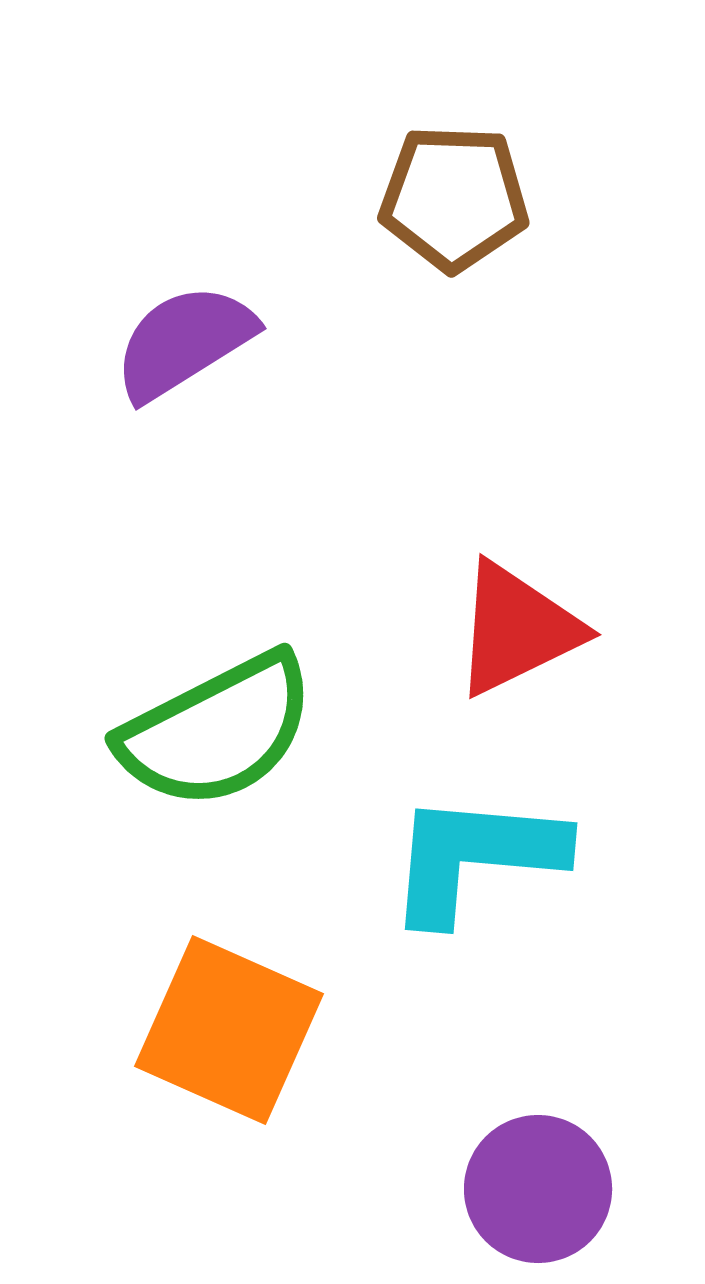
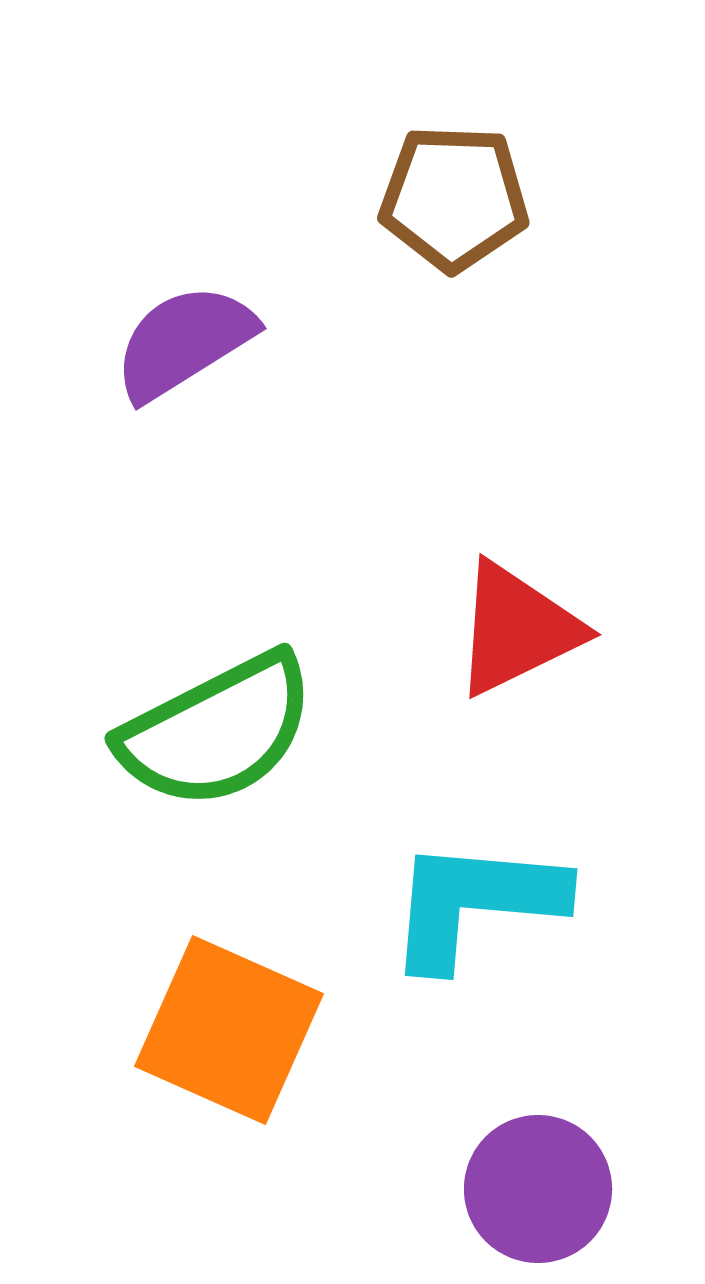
cyan L-shape: moved 46 px down
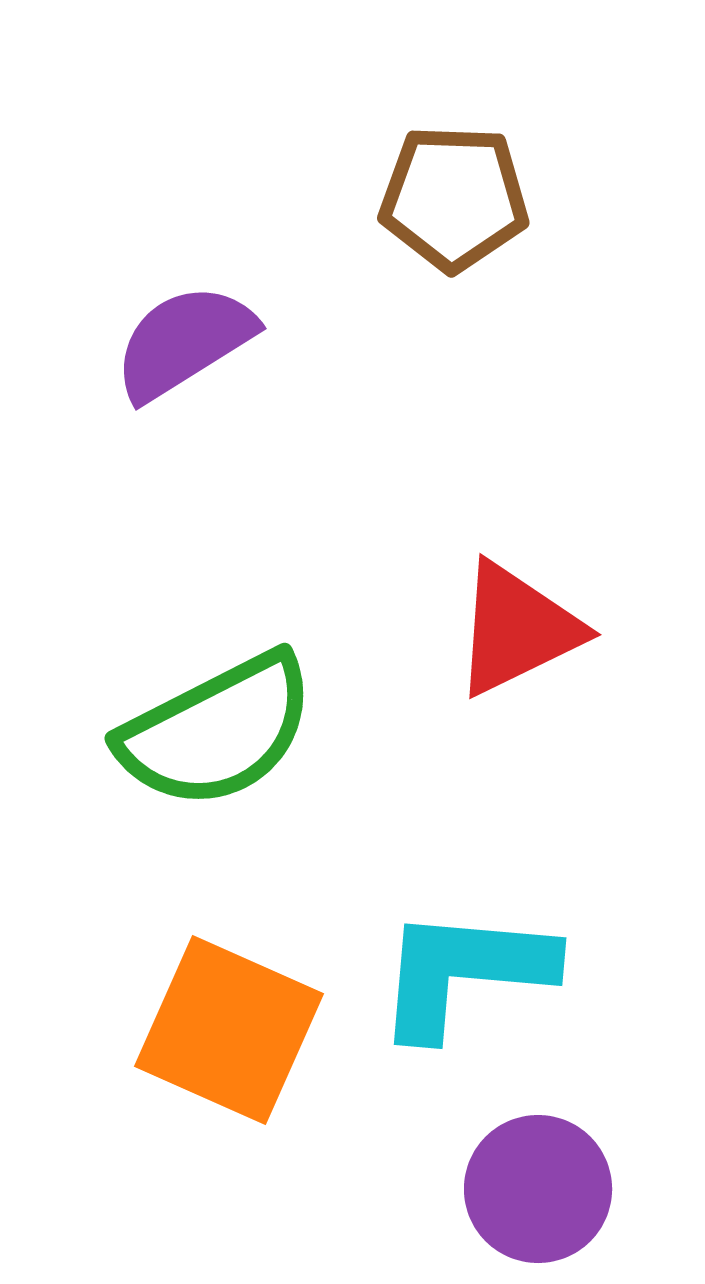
cyan L-shape: moved 11 px left, 69 px down
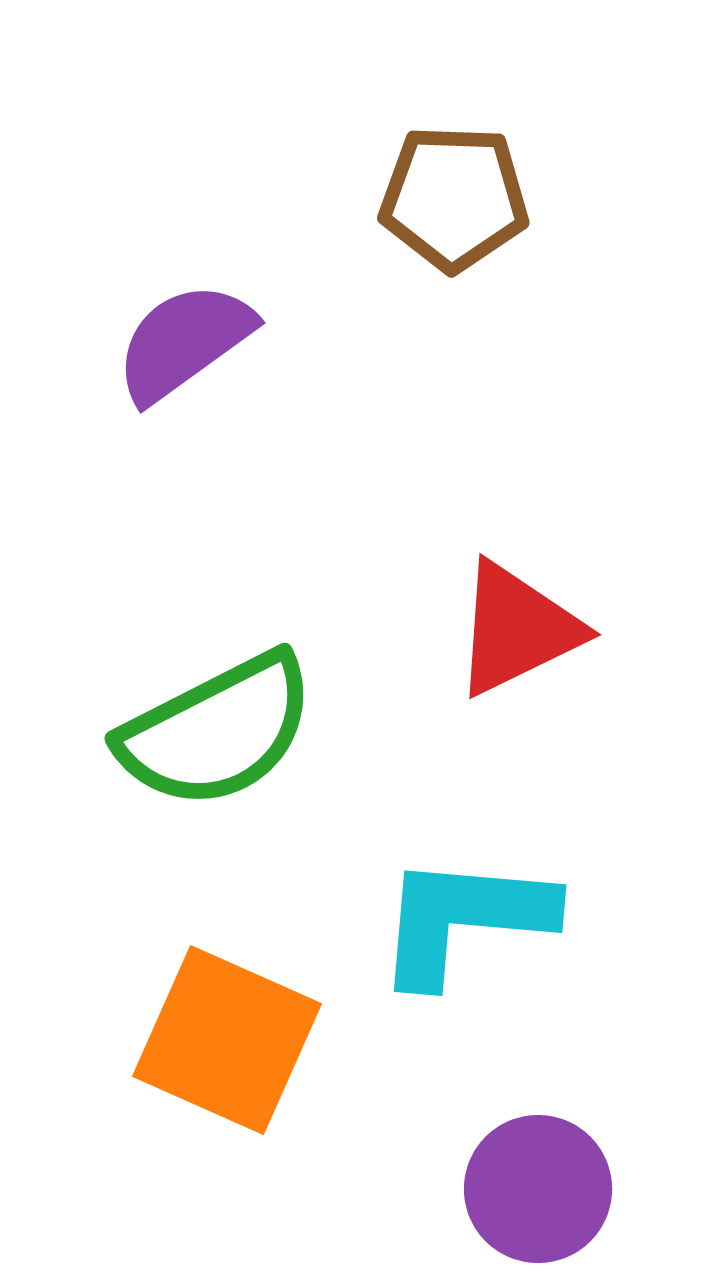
purple semicircle: rotated 4 degrees counterclockwise
cyan L-shape: moved 53 px up
orange square: moved 2 px left, 10 px down
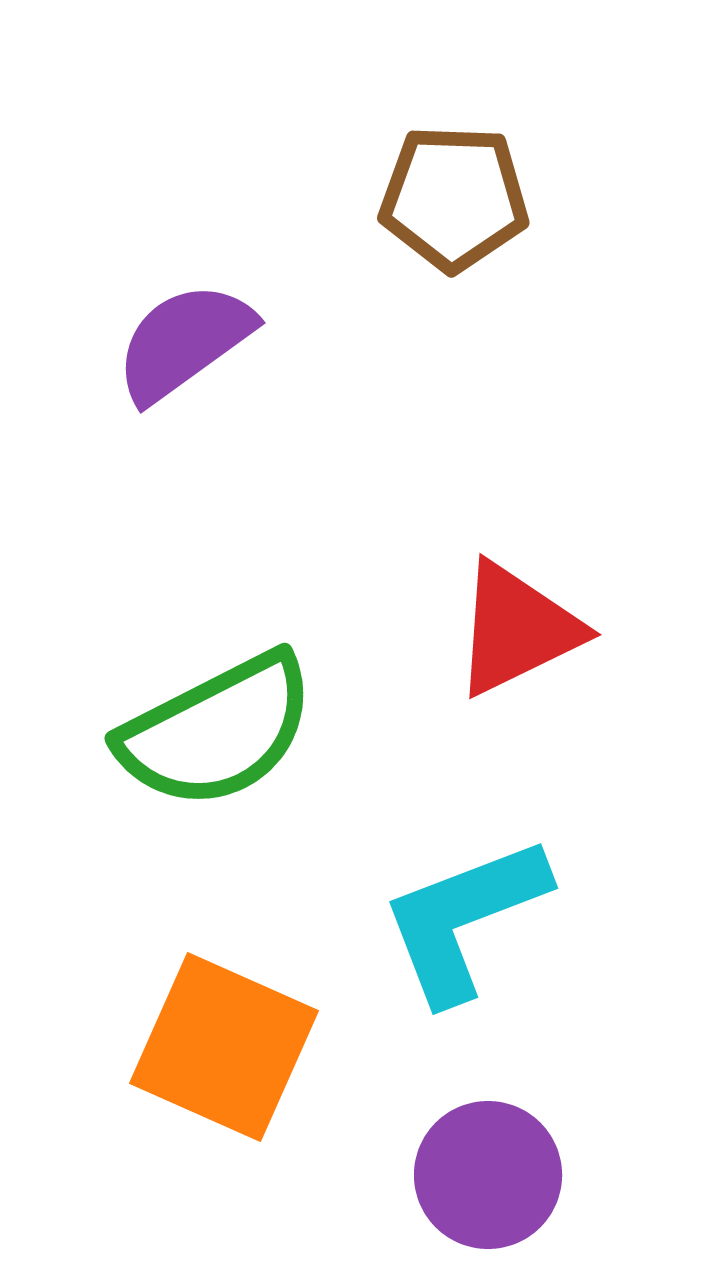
cyan L-shape: rotated 26 degrees counterclockwise
orange square: moved 3 px left, 7 px down
purple circle: moved 50 px left, 14 px up
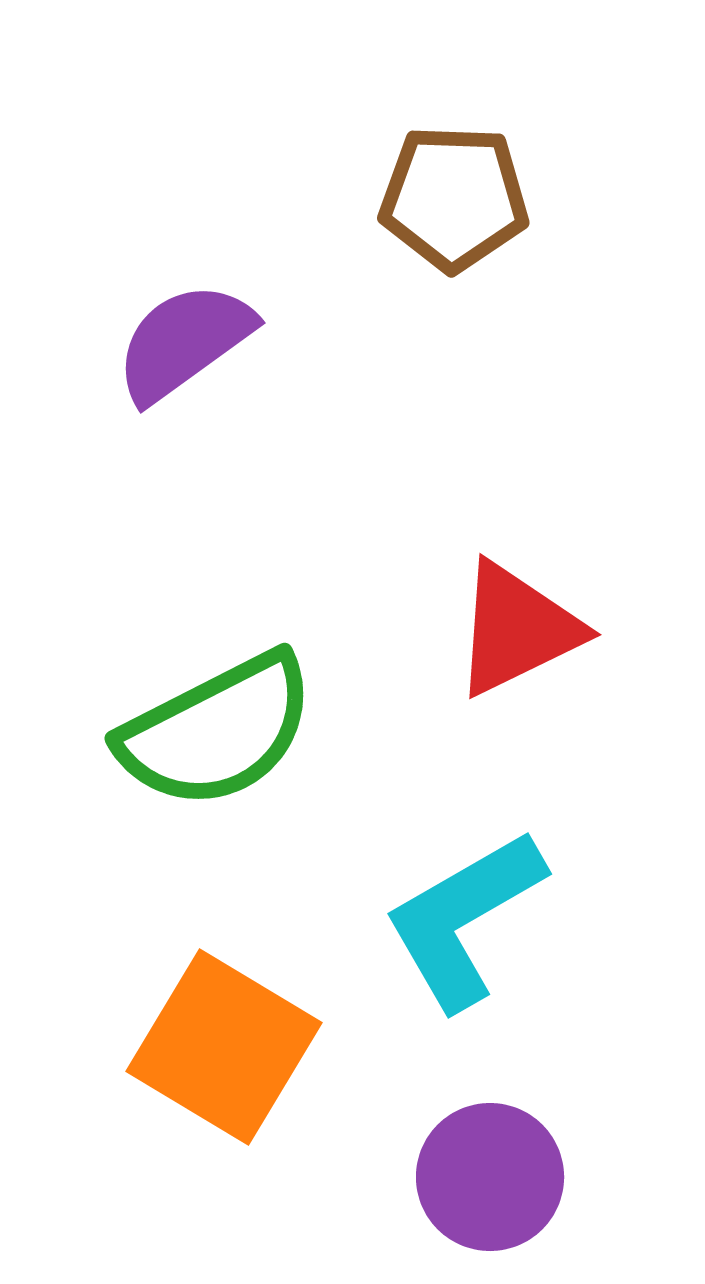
cyan L-shape: rotated 9 degrees counterclockwise
orange square: rotated 7 degrees clockwise
purple circle: moved 2 px right, 2 px down
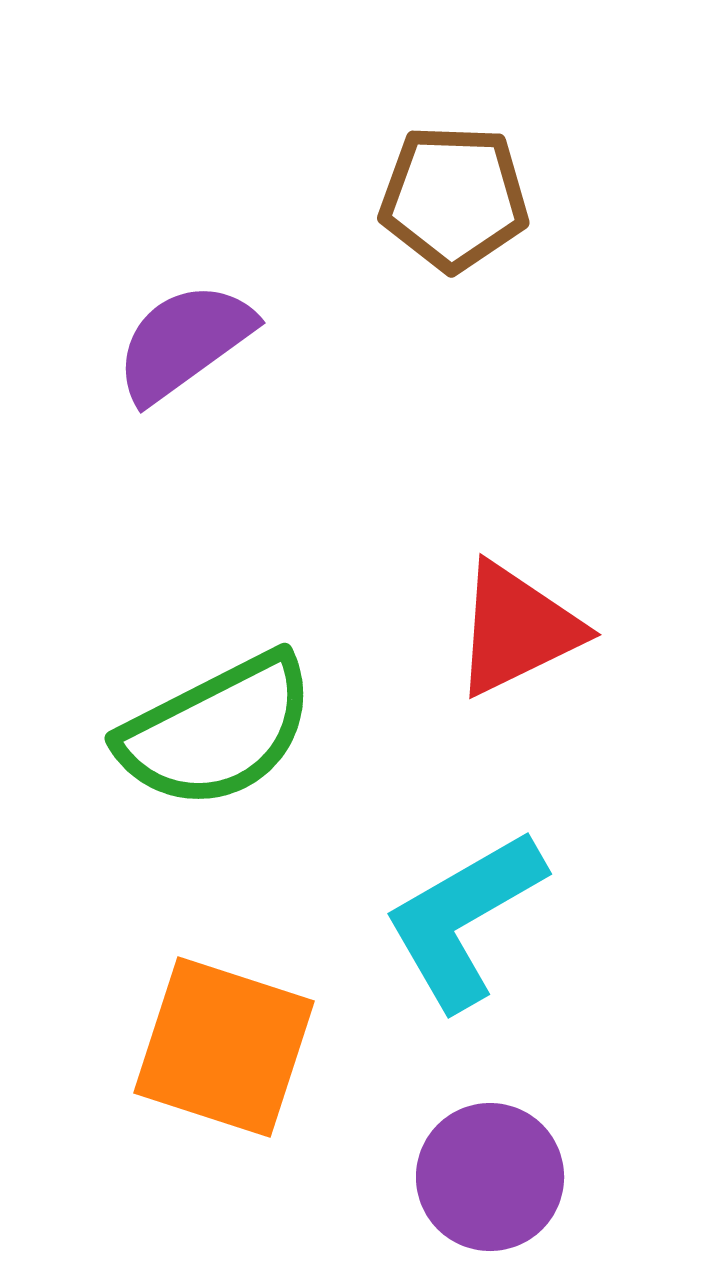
orange square: rotated 13 degrees counterclockwise
